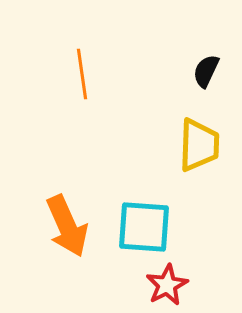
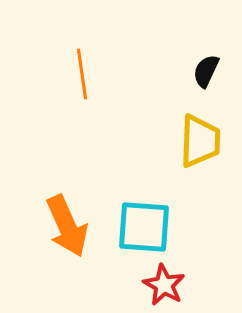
yellow trapezoid: moved 1 px right, 4 px up
red star: moved 3 px left; rotated 15 degrees counterclockwise
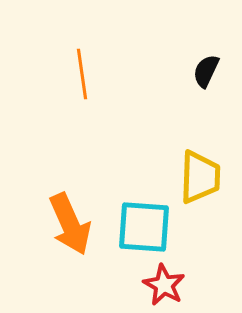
yellow trapezoid: moved 36 px down
orange arrow: moved 3 px right, 2 px up
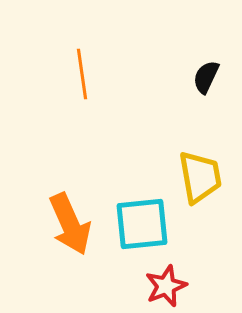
black semicircle: moved 6 px down
yellow trapezoid: rotated 12 degrees counterclockwise
cyan square: moved 2 px left, 3 px up; rotated 10 degrees counterclockwise
red star: moved 2 px right, 1 px down; rotated 21 degrees clockwise
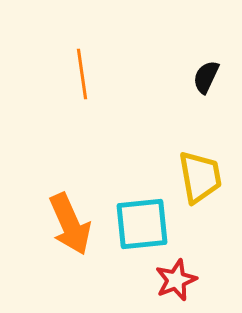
red star: moved 10 px right, 6 px up
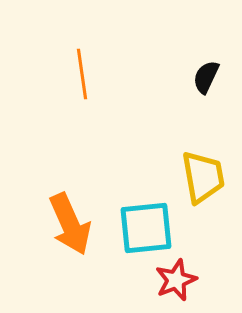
yellow trapezoid: moved 3 px right
cyan square: moved 4 px right, 4 px down
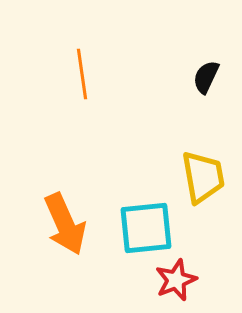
orange arrow: moved 5 px left
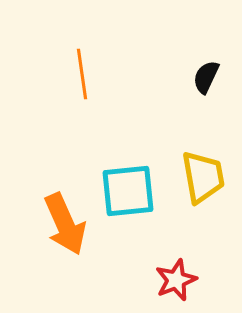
cyan square: moved 18 px left, 37 px up
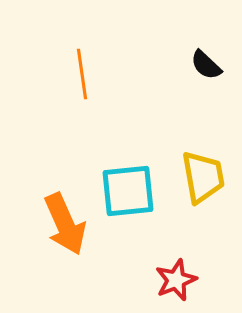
black semicircle: moved 12 px up; rotated 72 degrees counterclockwise
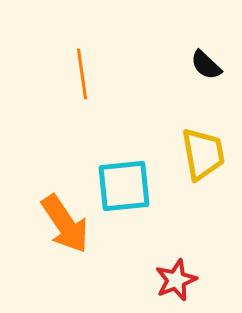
yellow trapezoid: moved 23 px up
cyan square: moved 4 px left, 5 px up
orange arrow: rotated 10 degrees counterclockwise
